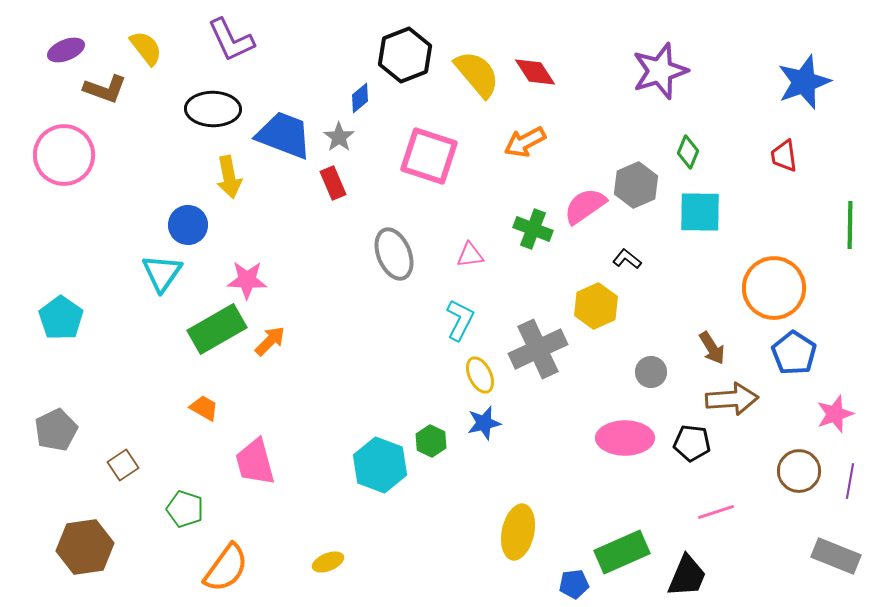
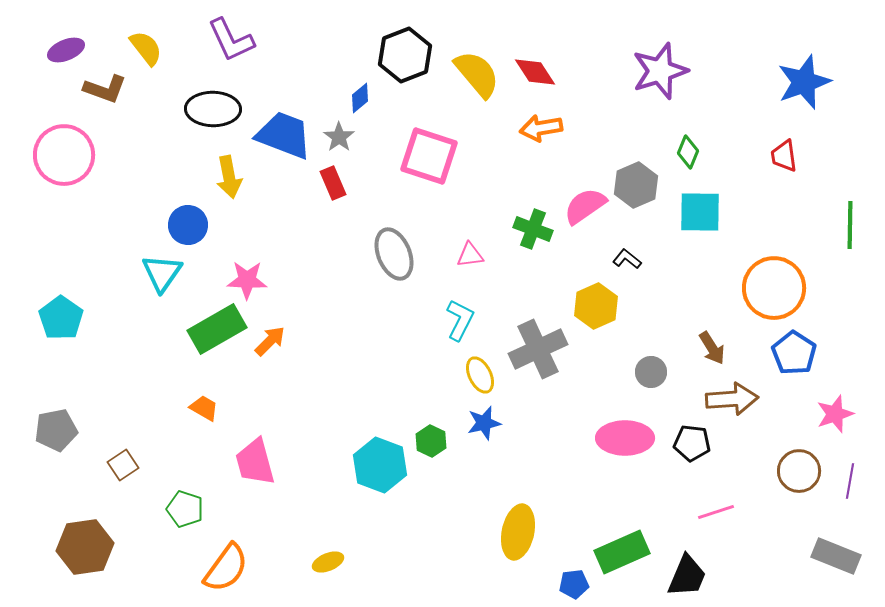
orange arrow at (525, 142): moved 16 px right, 14 px up; rotated 18 degrees clockwise
gray pentagon at (56, 430): rotated 15 degrees clockwise
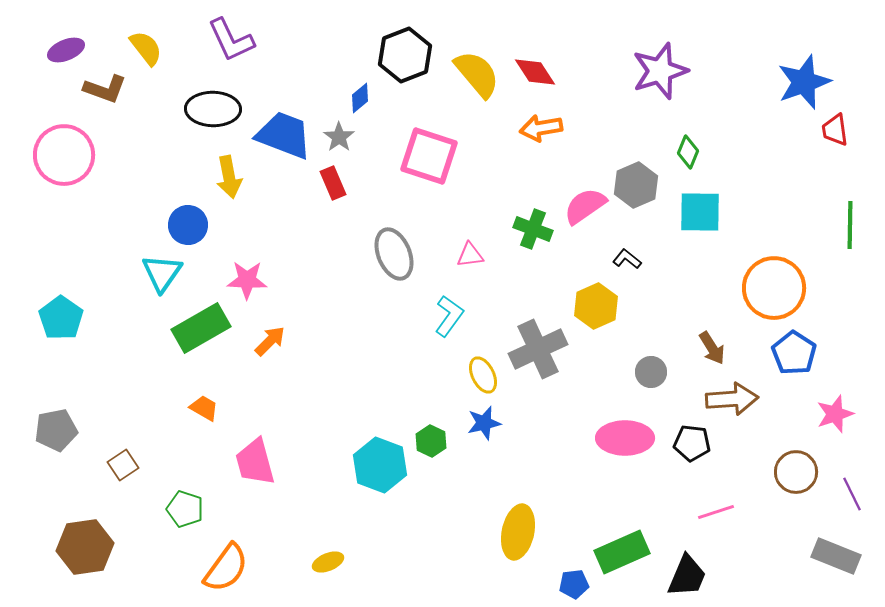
red trapezoid at (784, 156): moved 51 px right, 26 px up
cyan L-shape at (460, 320): moved 11 px left, 4 px up; rotated 9 degrees clockwise
green rectangle at (217, 329): moved 16 px left, 1 px up
yellow ellipse at (480, 375): moved 3 px right
brown circle at (799, 471): moved 3 px left, 1 px down
purple line at (850, 481): moved 2 px right, 13 px down; rotated 36 degrees counterclockwise
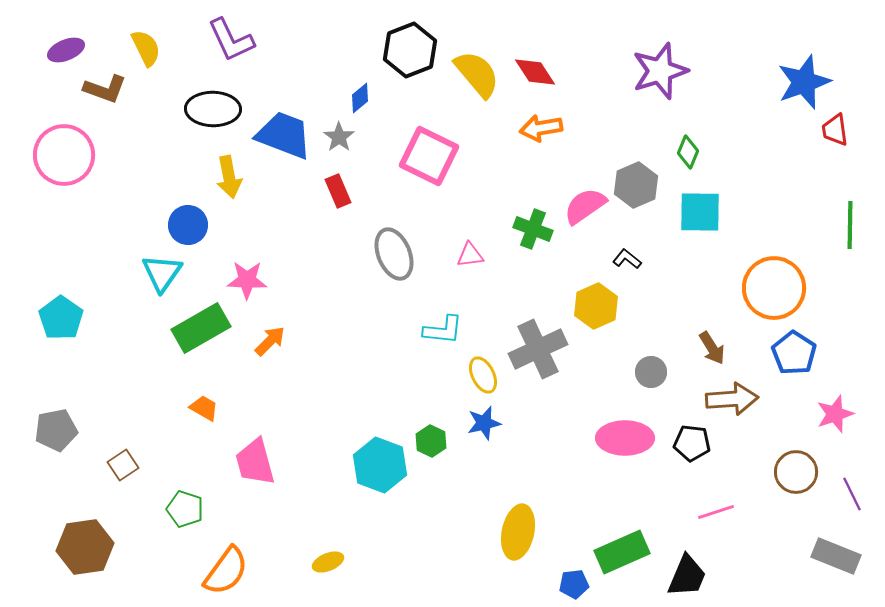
yellow semicircle at (146, 48): rotated 12 degrees clockwise
black hexagon at (405, 55): moved 5 px right, 5 px up
pink square at (429, 156): rotated 8 degrees clockwise
red rectangle at (333, 183): moved 5 px right, 8 px down
cyan L-shape at (449, 316): moved 6 px left, 14 px down; rotated 60 degrees clockwise
orange semicircle at (226, 568): moved 3 px down
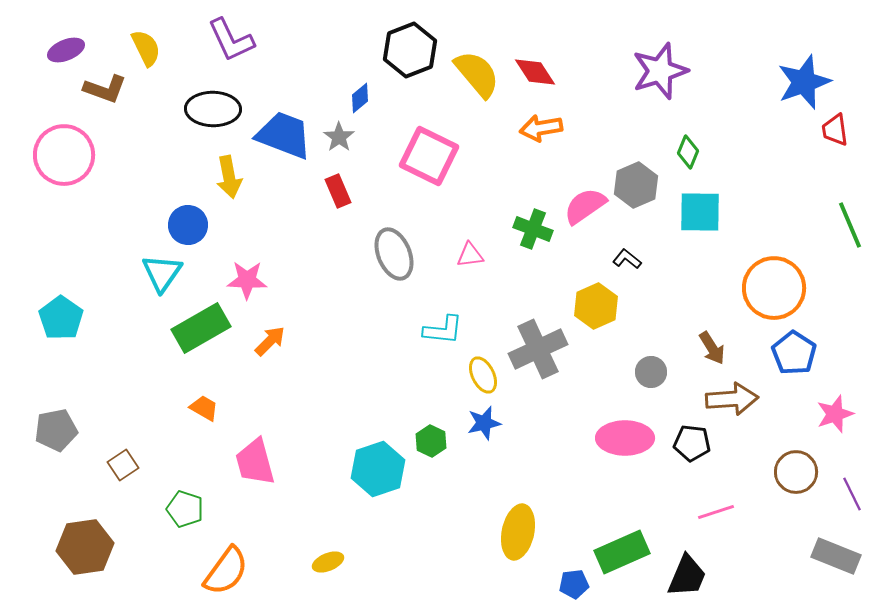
green line at (850, 225): rotated 24 degrees counterclockwise
cyan hexagon at (380, 465): moved 2 px left, 4 px down; rotated 20 degrees clockwise
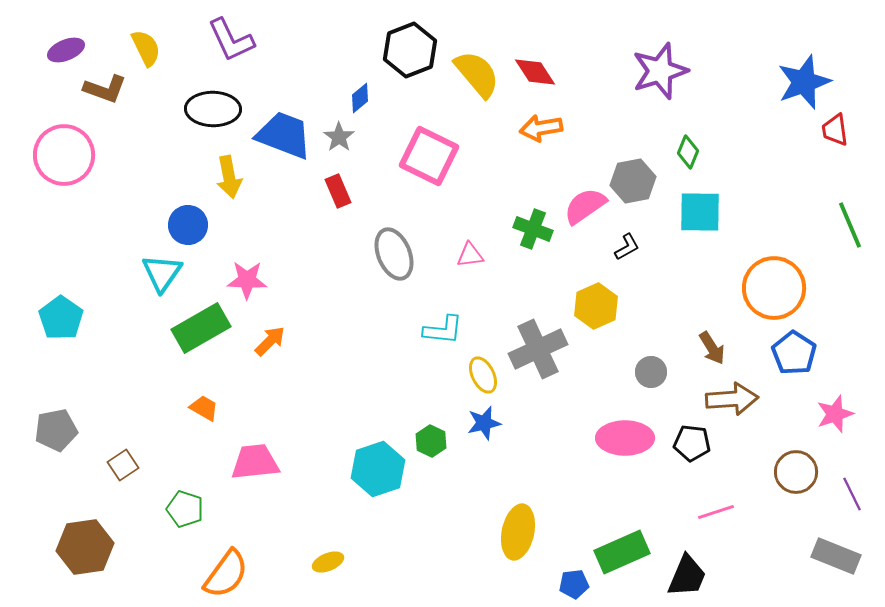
gray hexagon at (636, 185): moved 3 px left, 4 px up; rotated 12 degrees clockwise
black L-shape at (627, 259): moved 12 px up; rotated 112 degrees clockwise
pink trapezoid at (255, 462): rotated 99 degrees clockwise
orange semicircle at (226, 571): moved 3 px down
